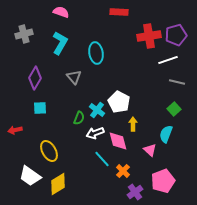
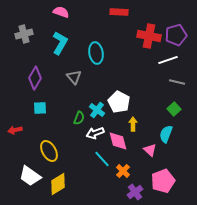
red cross: rotated 20 degrees clockwise
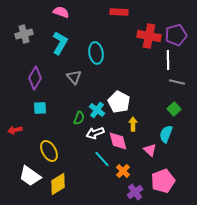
white line: rotated 72 degrees counterclockwise
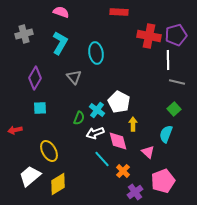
pink triangle: moved 2 px left, 2 px down
white trapezoid: rotated 105 degrees clockwise
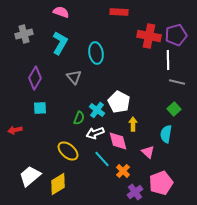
cyan semicircle: rotated 12 degrees counterclockwise
yellow ellipse: moved 19 px right; rotated 20 degrees counterclockwise
pink pentagon: moved 2 px left, 2 px down
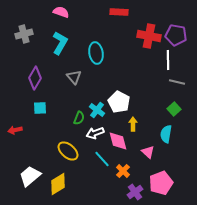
purple pentagon: rotated 25 degrees clockwise
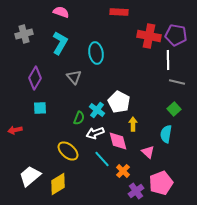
purple cross: moved 1 px right, 1 px up
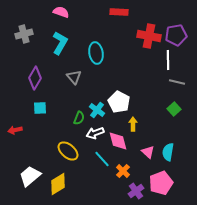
purple pentagon: rotated 20 degrees counterclockwise
cyan semicircle: moved 2 px right, 18 px down
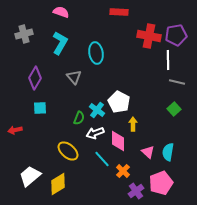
pink diamond: rotated 15 degrees clockwise
